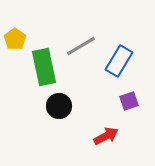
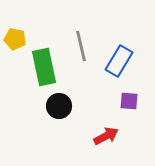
yellow pentagon: rotated 25 degrees counterclockwise
gray line: rotated 72 degrees counterclockwise
purple square: rotated 24 degrees clockwise
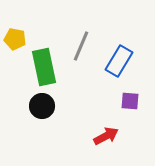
gray line: rotated 36 degrees clockwise
purple square: moved 1 px right
black circle: moved 17 px left
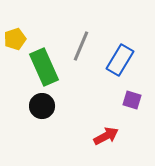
yellow pentagon: rotated 30 degrees counterclockwise
blue rectangle: moved 1 px right, 1 px up
green rectangle: rotated 12 degrees counterclockwise
purple square: moved 2 px right, 1 px up; rotated 12 degrees clockwise
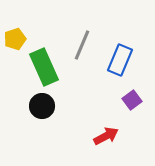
gray line: moved 1 px right, 1 px up
blue rectangle: rotated 8 degrees counterclockwise
purple square: rotated 36 degrees clockwise
